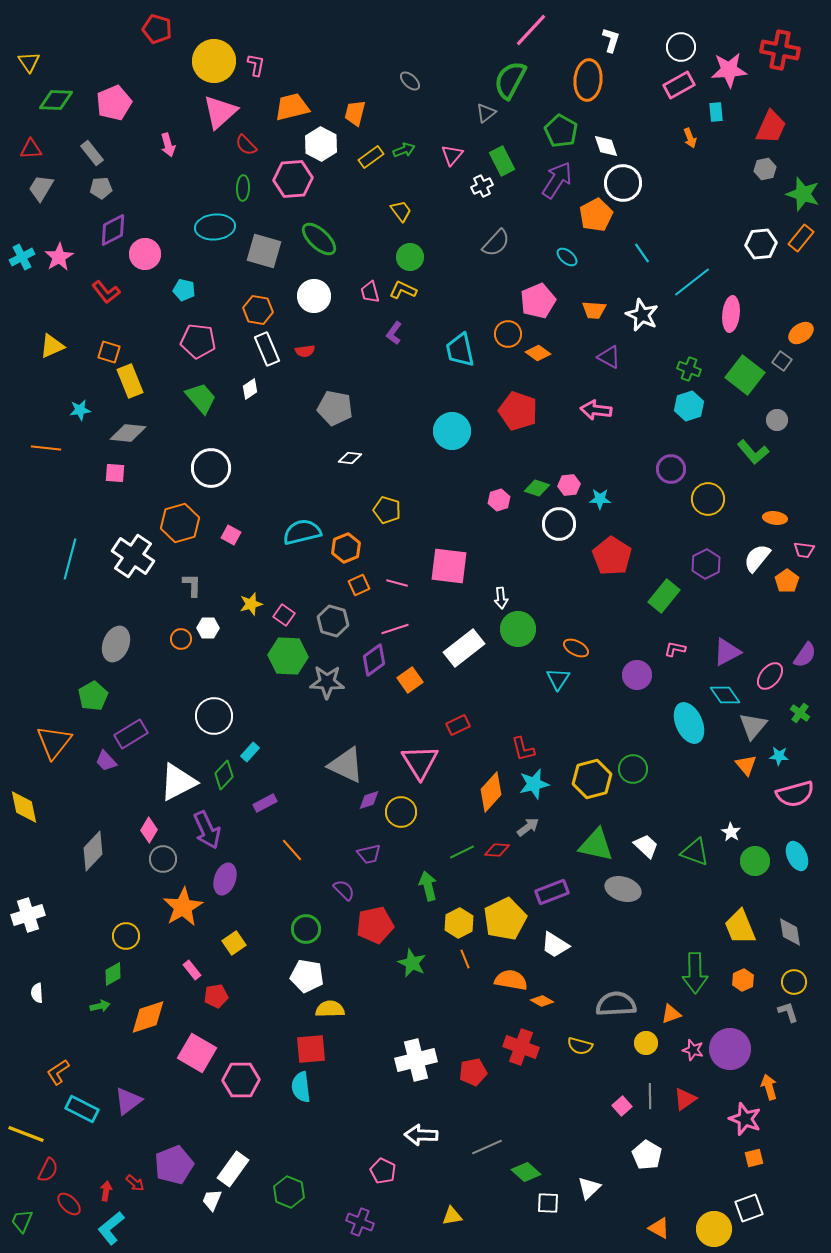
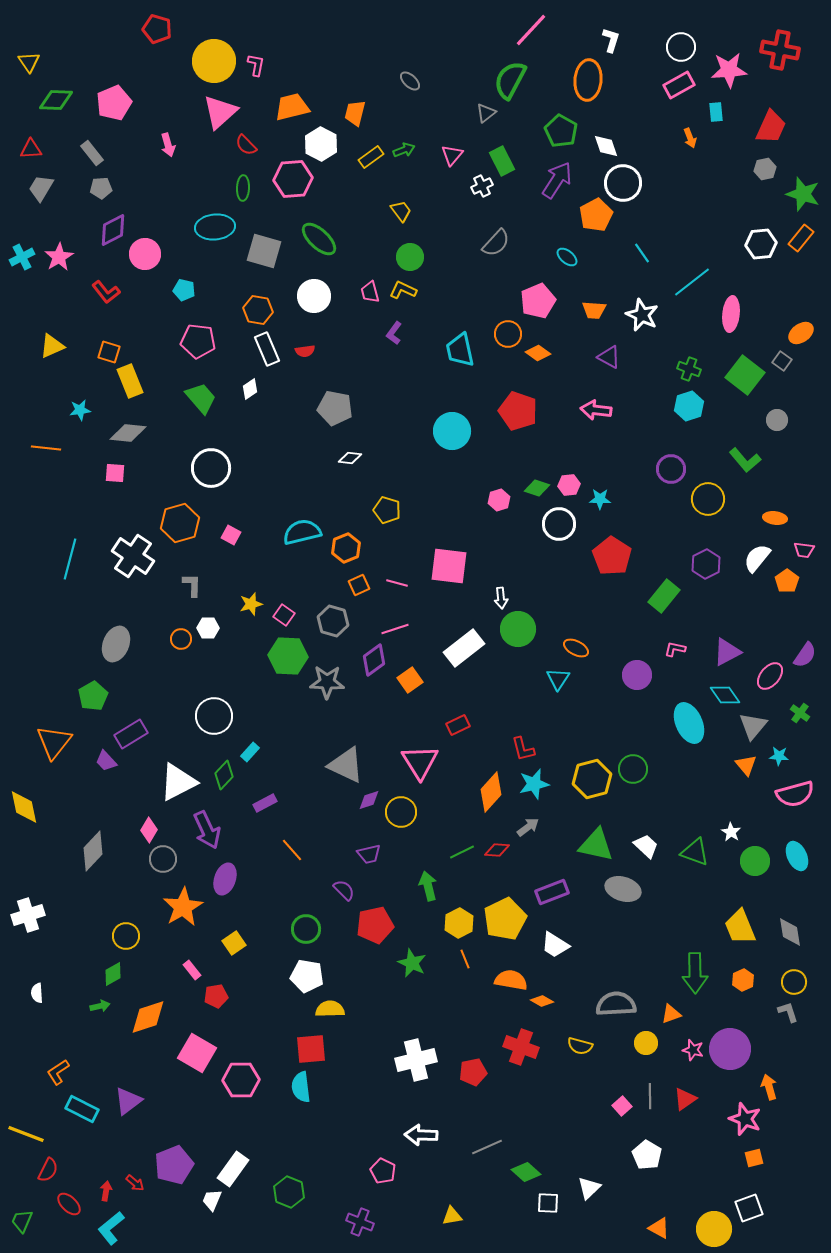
green L-shape at (753, 452): moved 8 px left, 8 px down
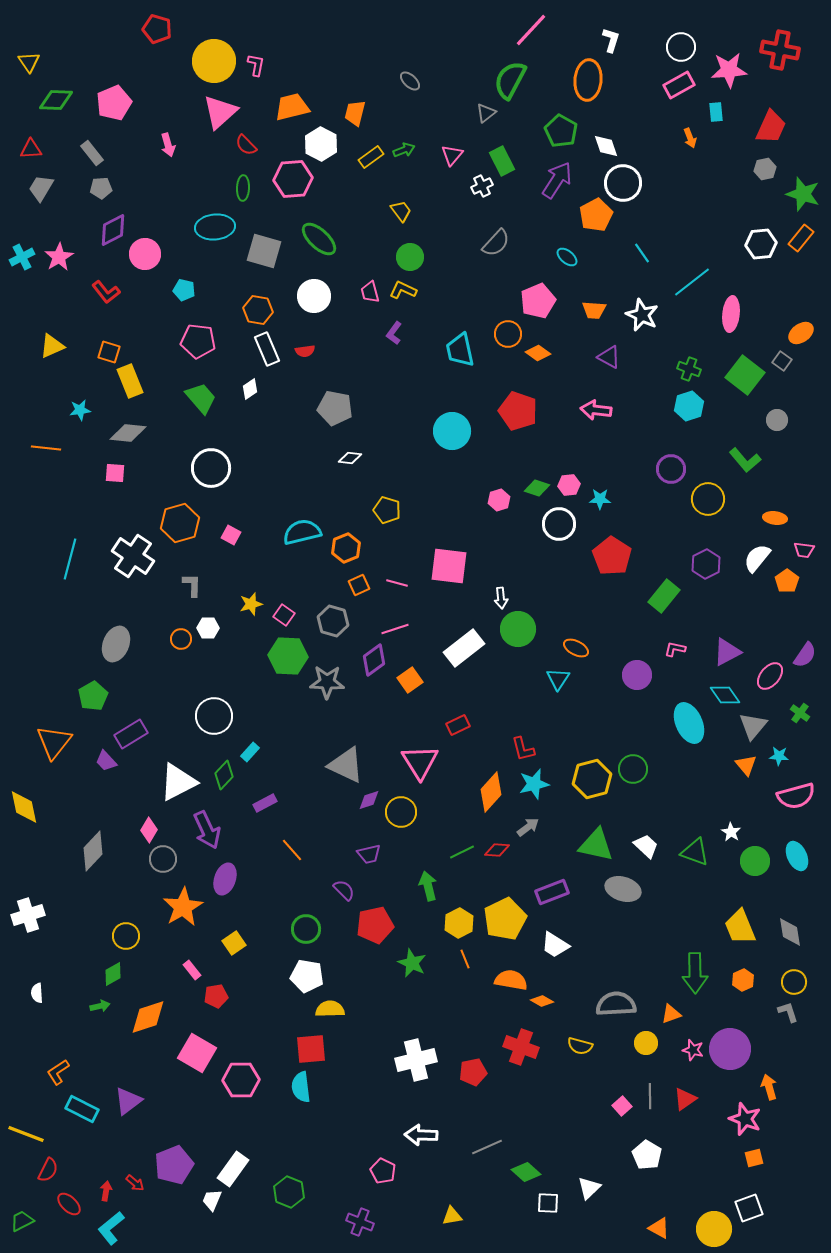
pink semicircle at (795, 794): moved 1 px right, 2 px down
green trapezoid at (22, 1221): rotated 40 degrees clockwise
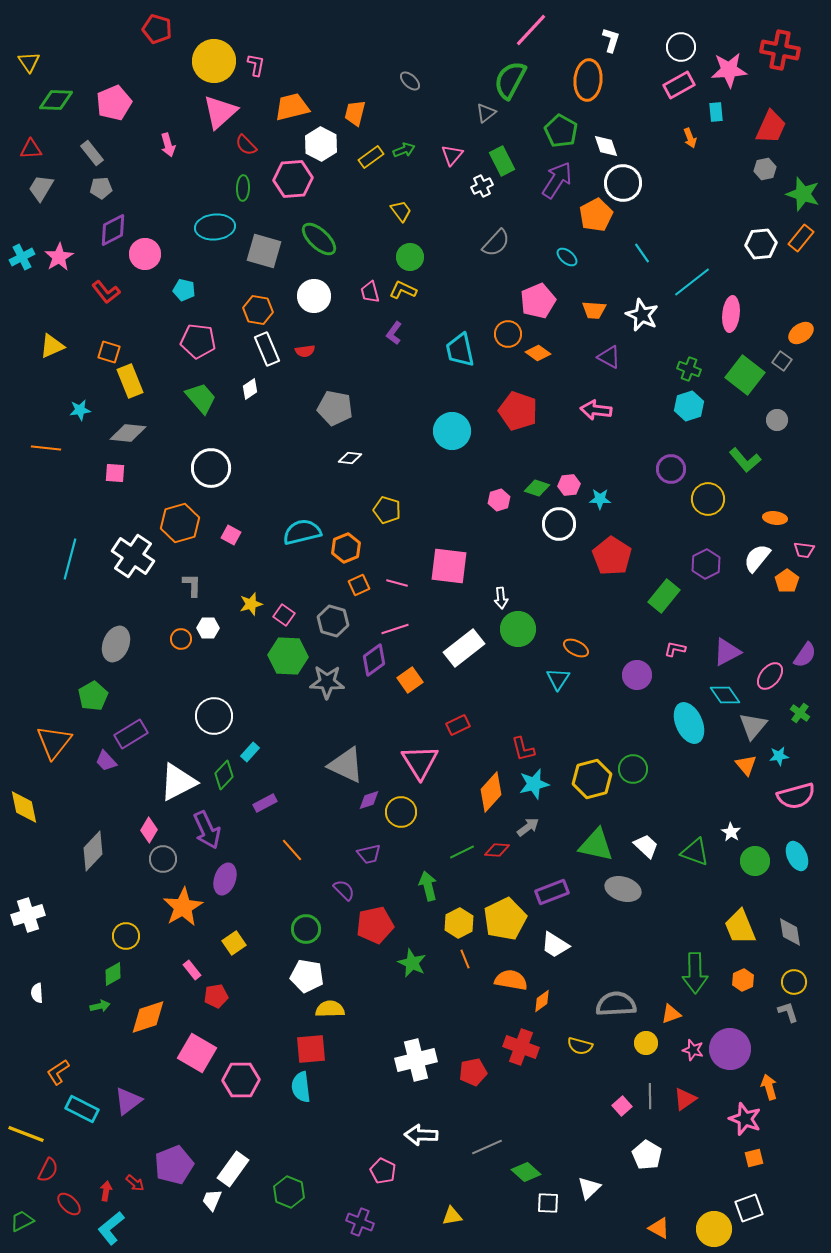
cyan star at (779, 756): rotated 12 degrees counterclockwise
orange diamond at (542, 1001): rotated 65 degrees counterclockwise
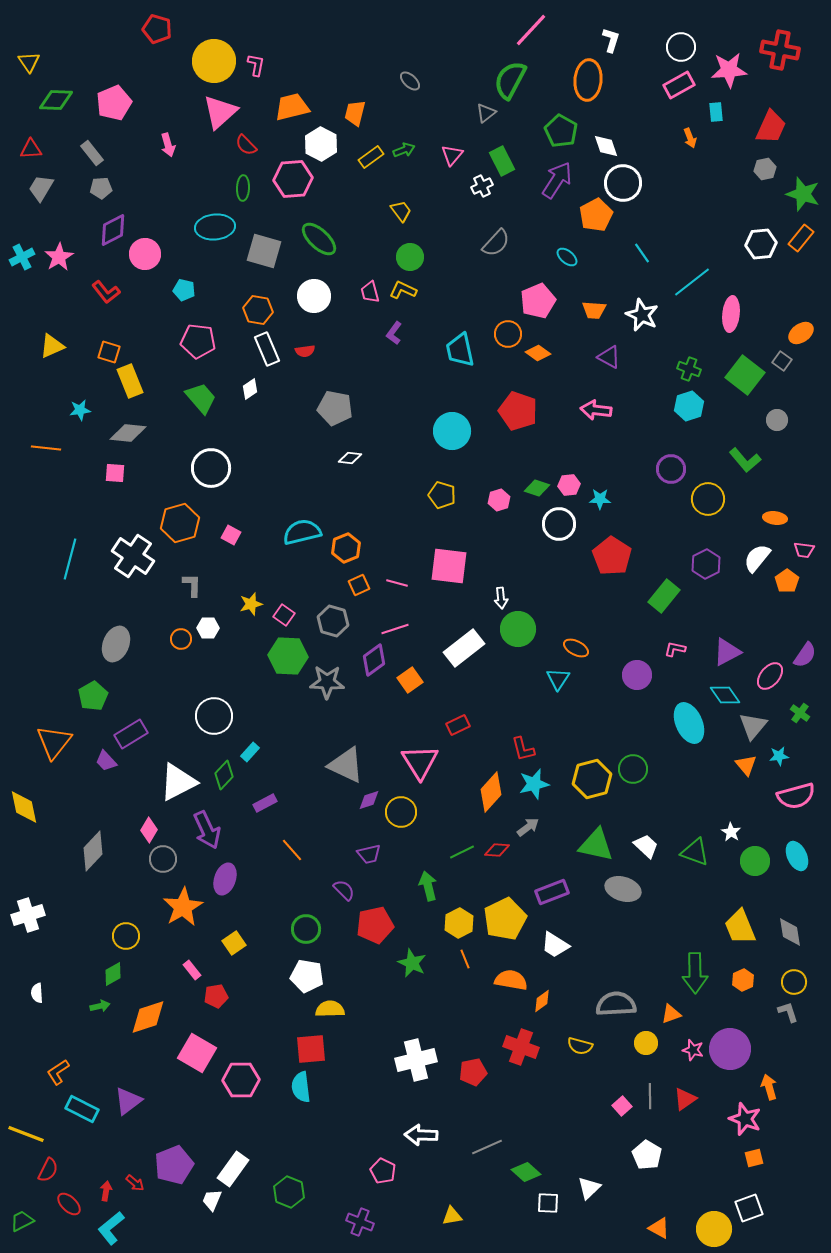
yellow pentagon at (387, 510): moved 55 px right, 15 px up
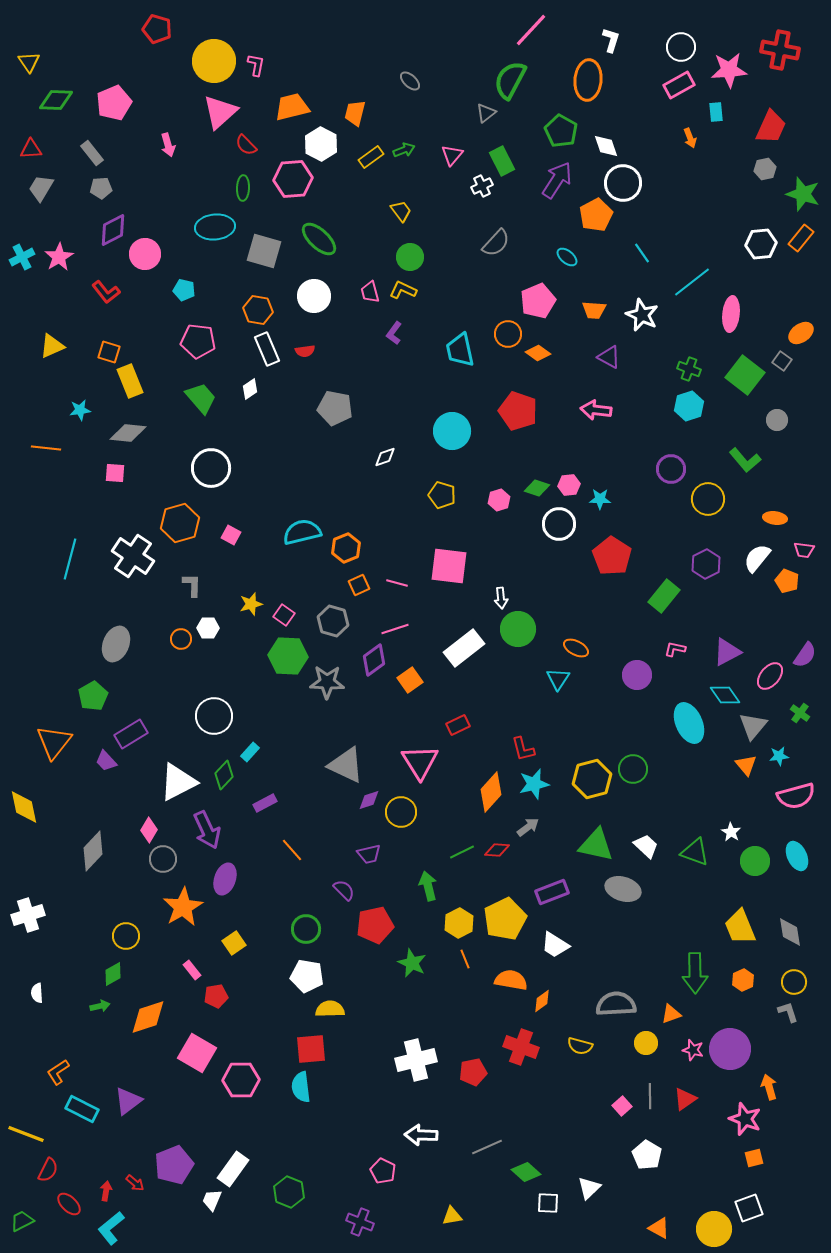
white diamond at (350, 458): moved 35 px right, 1 px up; rotated 25 degrees counterclockwise
orange pentagon at (787, 581): rotated 15 degrees counterclockwise
